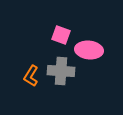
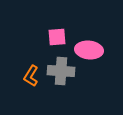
pink square: moved 4 px left, 2 px down; rotated 24 degrees counterclockwise
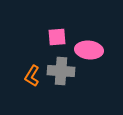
orange L-shape: moved 1 px right
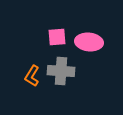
pink ellipse: moved 8 px up
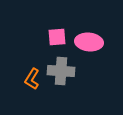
orange L-shape: moved 3 px down
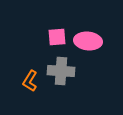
pink ellipse: moved 1 px left, 1 px up
orange L-shape: moved 2 px left, 2 px down
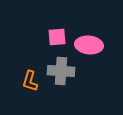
pink ellipse: moved 1 px right, 4 px down
orange L-shape: rotated 15 degrees counterclockwise
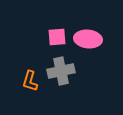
pink ellipse: moved 1 px left, 6 px up
gray cross: rotated 16 degrees counterclockwise
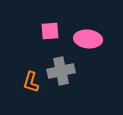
pink square: moved 7 px left, 6 px up
orange L-shape: moved 1 px right, 1 px down
